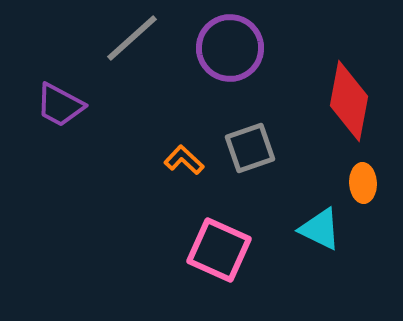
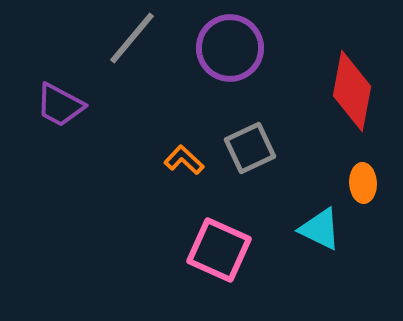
gray line: rotated 8 degrees counterclockwise
red diamond: moved 3 px right, 10 px up
gray square: rotated 6 degrees counterclockwise
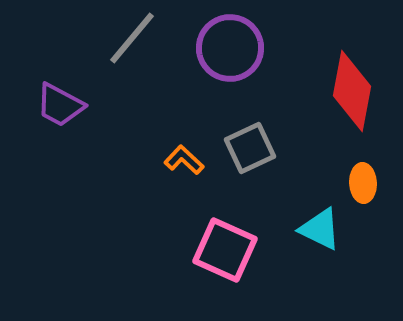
pink square: moved 6 px right
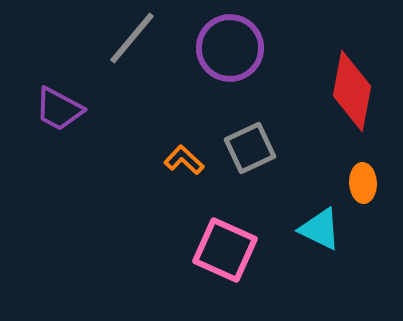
purple trapezoid: moved 1 px left, 4 px down
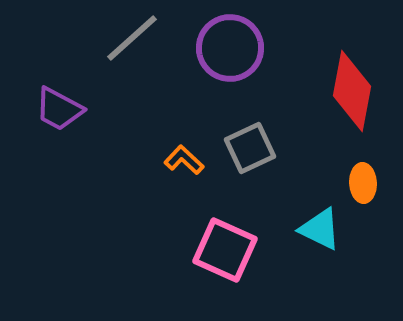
gray line: rotated 8 degrees clockwise
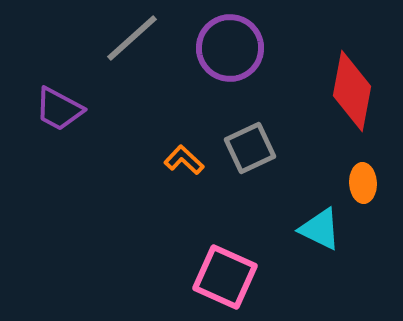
pink square: moved 27 px down
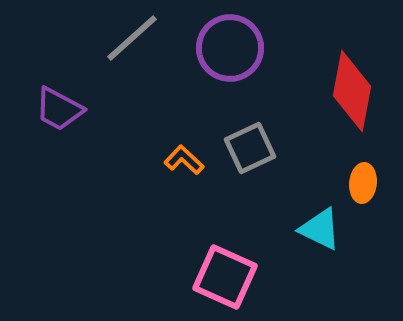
orange ellipse: rotated 9 degrees clockwise
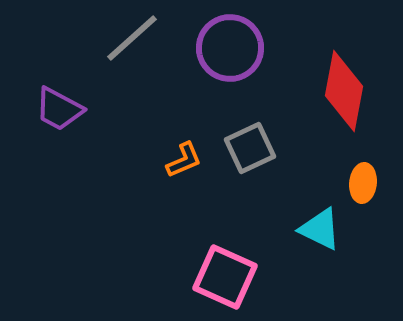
red diamond: moved 8 px left
orange L-shape: rotated 114 degrees clockwise
